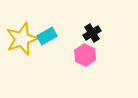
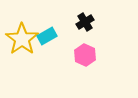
black cross: moved 7 px left, 11 px up
yellow star: rotated 16 degrees counterclockwise
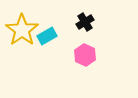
yellow star: moved 9 px up
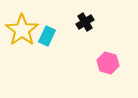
cyan rectangle: rotated 36 degrees counterclockwise
pink hexagon: moved 23 px right, 8 px down; rotated 10 degrees counterclockwise
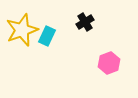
yellow star: rotated 16 degrees clockwise
pink hexagon: moved 1 px right; rotated 25 degrees clockwise
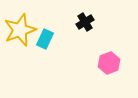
yellow star: moved 2 px left
cyan rectangle: moved 2 px left, 3 px down
